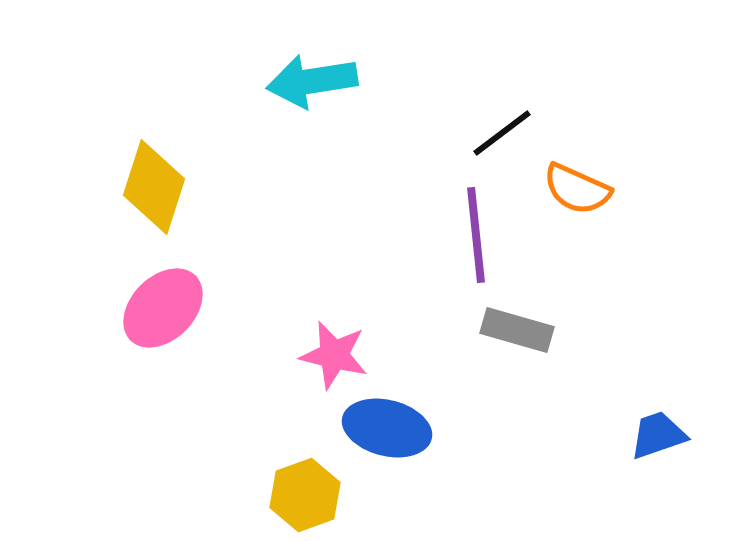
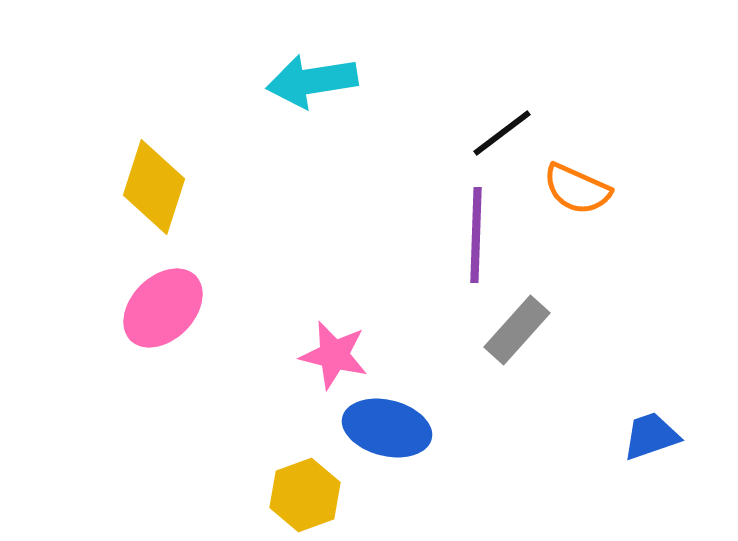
purple line: rotated 8 degrees clockwise
gray rectangle: rotated 64 degrees counterclockwise
blue trapezoid: moved 7 px left, 1 px down
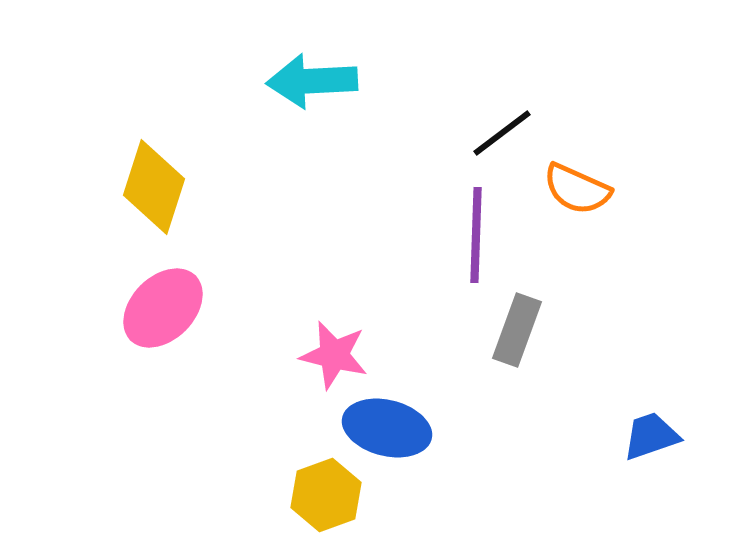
cyan arrow: rotated 6 degrees clockwise
gray rectangle: rotated 22 degrees counterclockwise
yellow hexagon: moved 21 px right
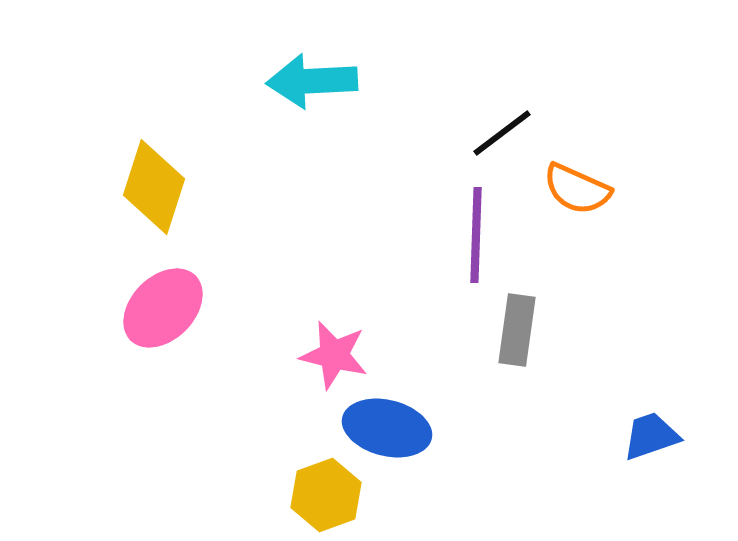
gray rectangle: rotated 12 degrees counterclockwise
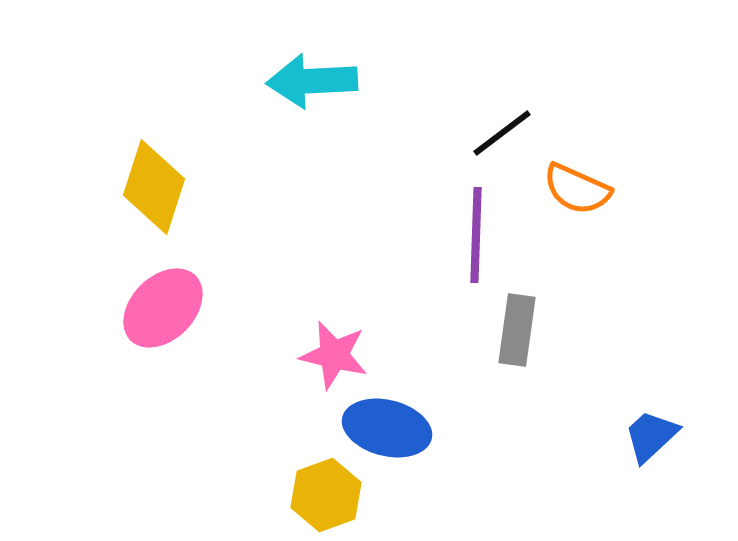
blue trapezoid: rotated 24 degrees counterclockwise
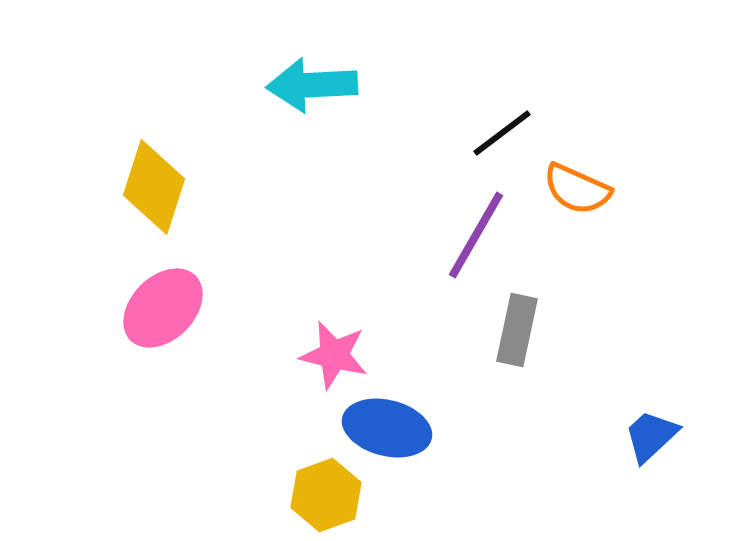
cyan arrow: moved 4 px down
purple line: rotated 28 degrees clockwise
gray rectangle: rotated 4 degrees clockwise
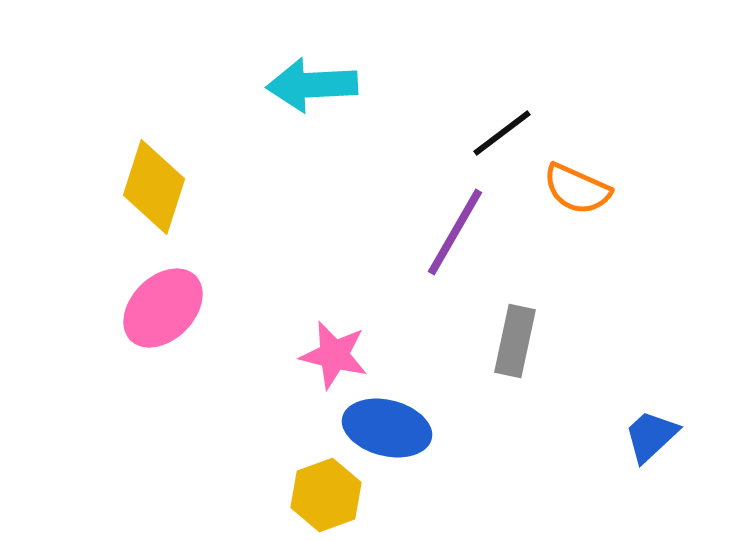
purple line: moved 21 px left, 3 px up
gray rectangle: moved 2 px left, 11 px down
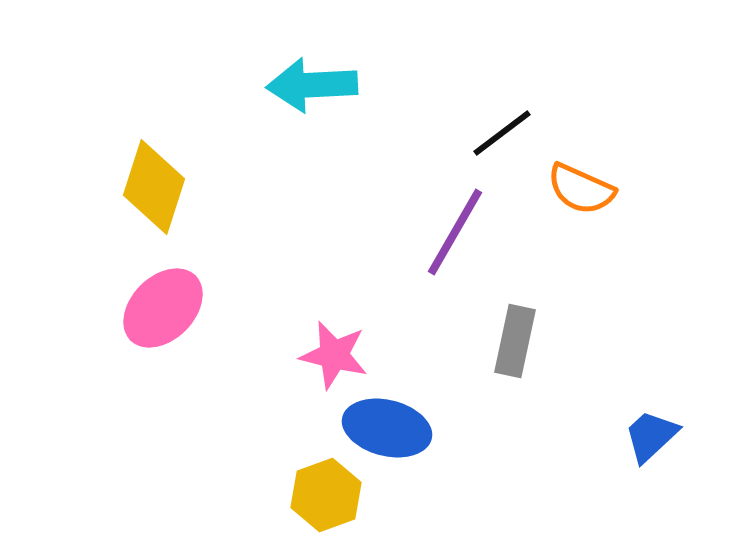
orange semicircle: moved 4 px right
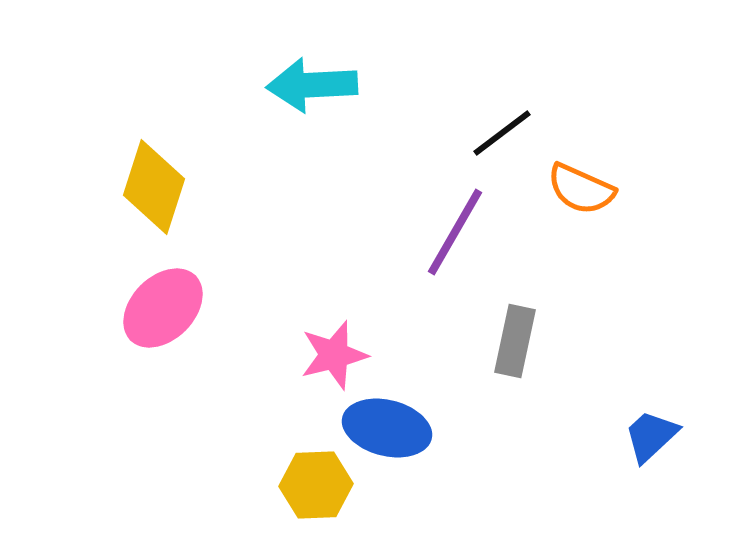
pink star: rotated 28 degrees counterclockwise
yellow hexagon: moved 10 px left, 10 px up; rotated 18 degrees clockwise
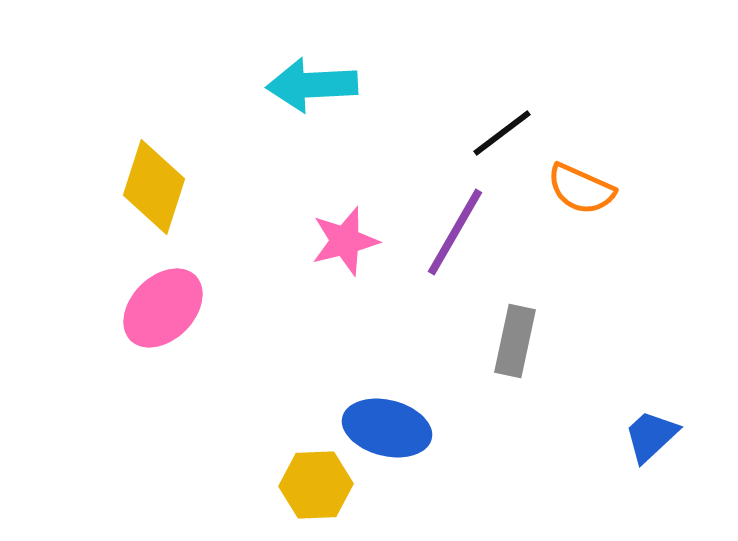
pink star: moved 11 px right, 114 px up
